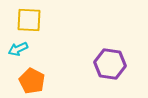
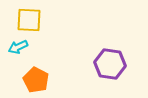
cyan arrow: moved 2 px up
orange pentagon: moved 4 px right, 1 px up
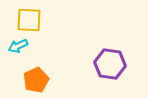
cyan arrow: moved 1 px up
orange pentagon: rotated 20 degrees clockwise
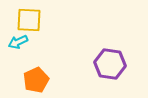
cyan arrow: moved 4 px up
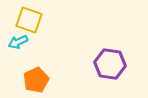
yellow square: rotated 16 degrees clockwise
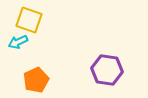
purple hexagon: moved 3 px left, 6 px down
